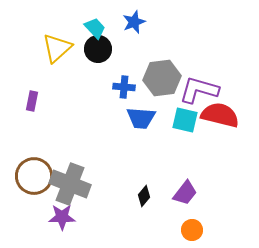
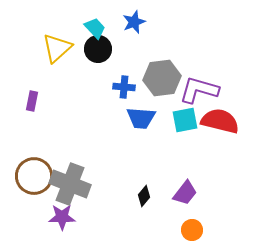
red semicircle: moved 6 px down
cyan square: rotated 24 degrees counterclockwise
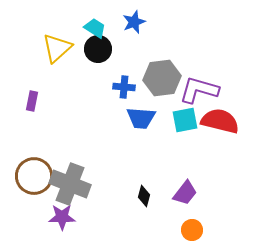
cyan trapezoid: rotated 15 degrees counterclockwise
black diamond: rotated 25 degrees counterclockwise
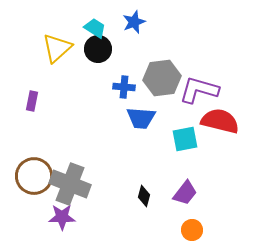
cyan square: moved 19 px down
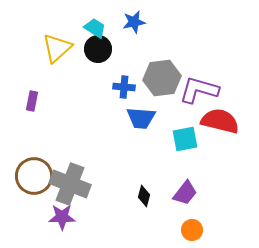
blue star: rotated 10 degrees clockwise
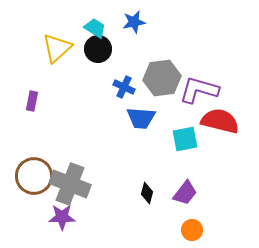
blue cross: rotated 20 degrees clockwise
black diamond: moved 3 px right, 3 px up
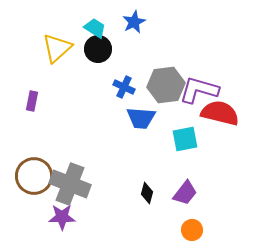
blue star: rotated 15 degrees counterclockwise
gray hexagon: moved 4 px right, 7 px down
red semicircle: moved 8 px up
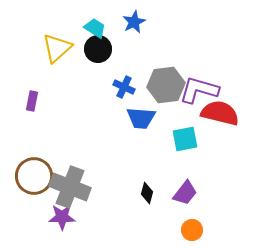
gray cross: moved 3 px down
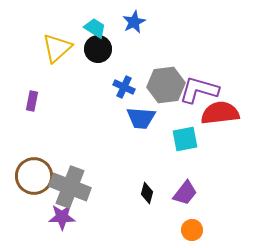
red semicircle: rotated 21 degrees counterclockwise
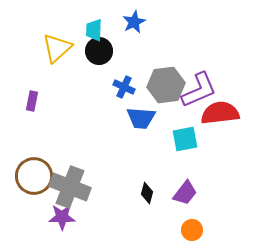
cyan trapezoid: moved 1 px left, 2 px down; rotated 120 degrees counterclockwise
black circle: moved 1 px right, 2 px down
purple L-shape: rotated 141 degrees clockwise
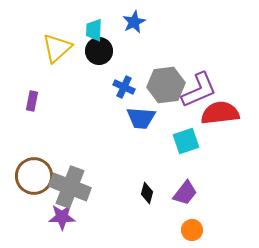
cyan square: moved 1 px right, 2 px down; rotated 8 degrees counterclockwise
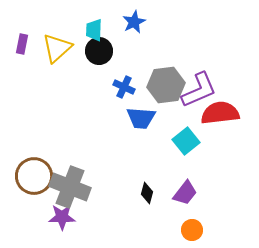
purple rectangle: moved 10 px left, 57 px up
cyan square: rotated 20 degrees counterclockwise
